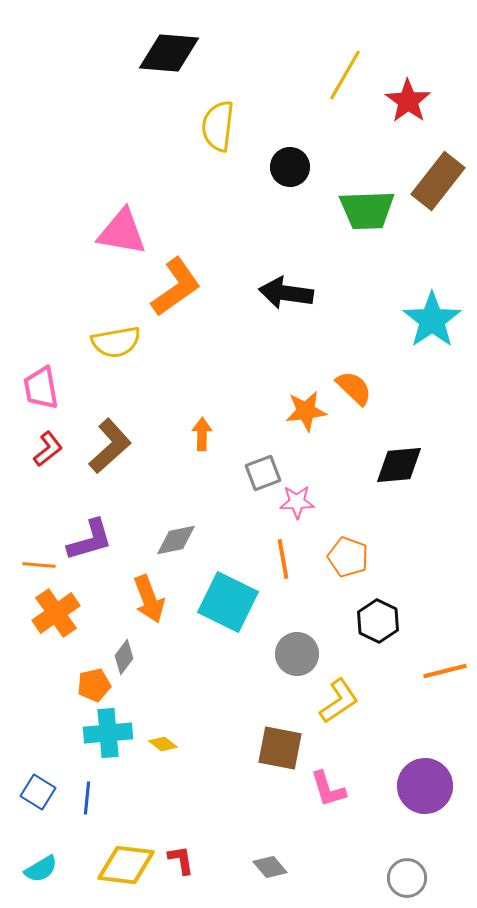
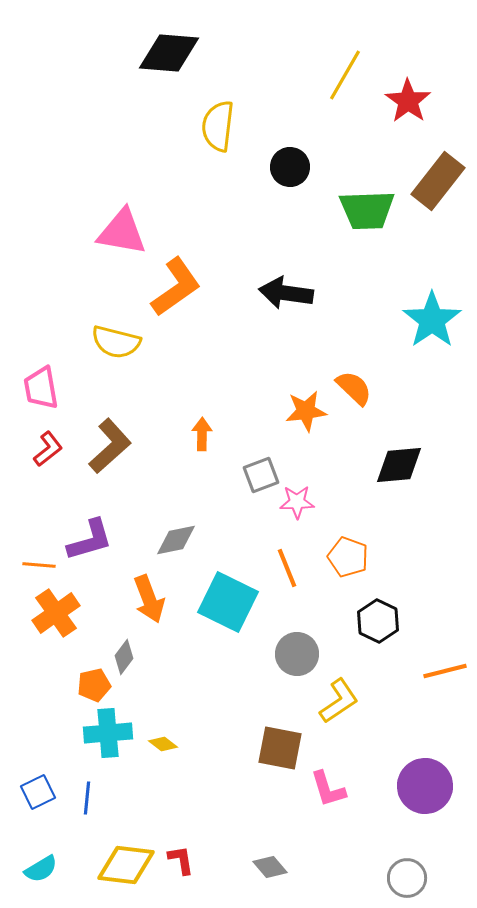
yellow semicircle at (116, 342): rotated 24 degrees clockwise
gray square at (263, 473): moved 2 px left, 2 px down
orange line at (283, 559): moved 4 px right, 9 px down; rotated 12 degrees counterclockwise
blue square at (38, 792): rotated 32 degrees clockwise
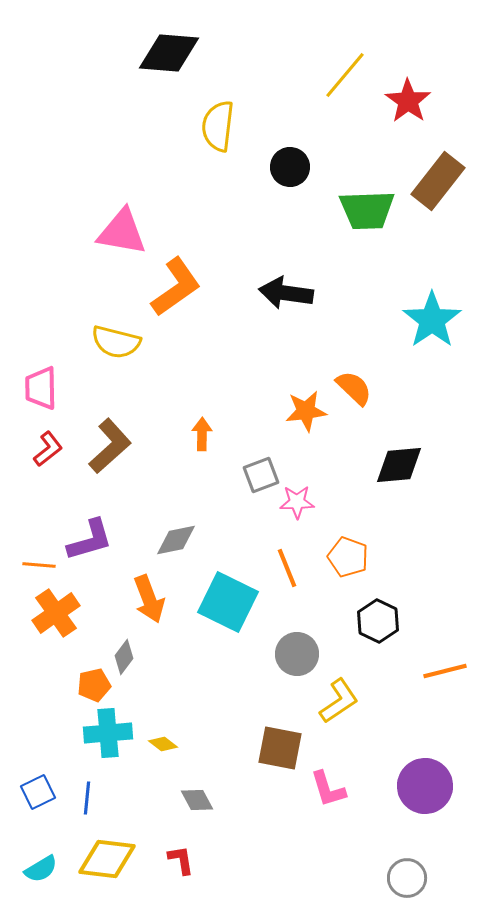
yellow line at (345, 75): rotated 10 degrees clockwise
pink trapezoid at (41, 388): rotated 9 degrees clockwise
yellow diamond at (126, 865): moved 19 px left, 6 px up
gray diamond at (270, 867): moved 73 px left, 67 px up; rotated 12 degrees clockwise
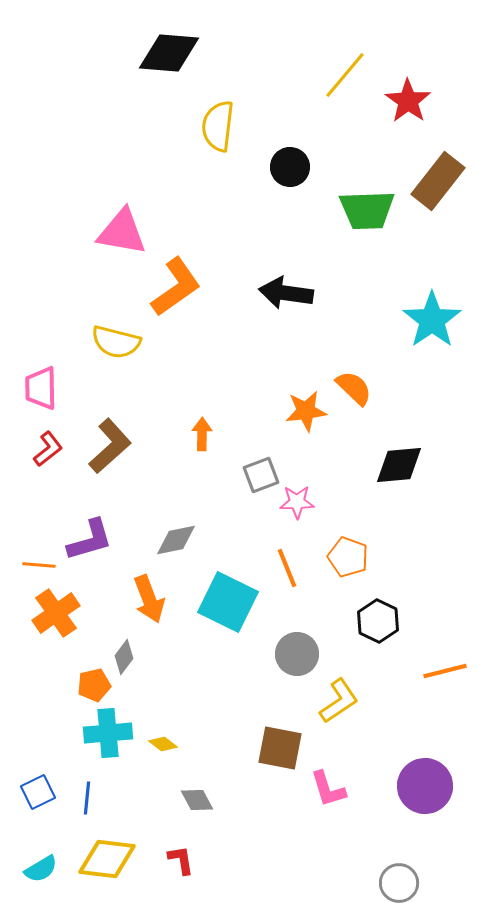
gray circle at (407, 878): moved 8 px left, 5 px down
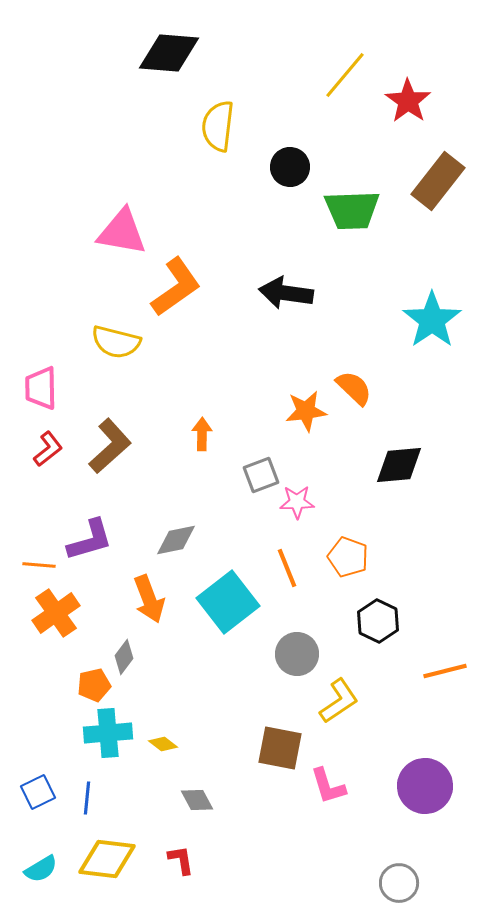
green trapezoid at (367, 210): moved 15 px left
cyan square at (228, 602): rotated 26 degrees clockwise
pink L-shape at (328, 789): moved 3 px up
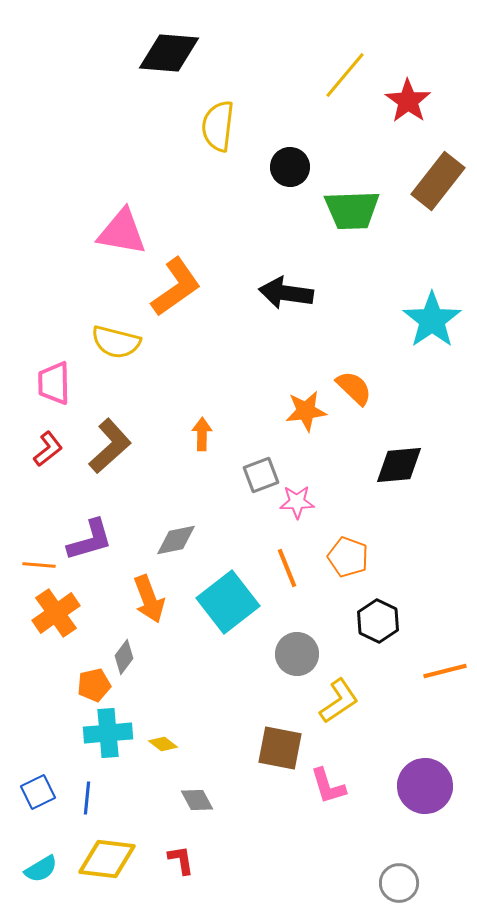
pink trapezoid at (41, 388): moved 13 px right, 5 px up
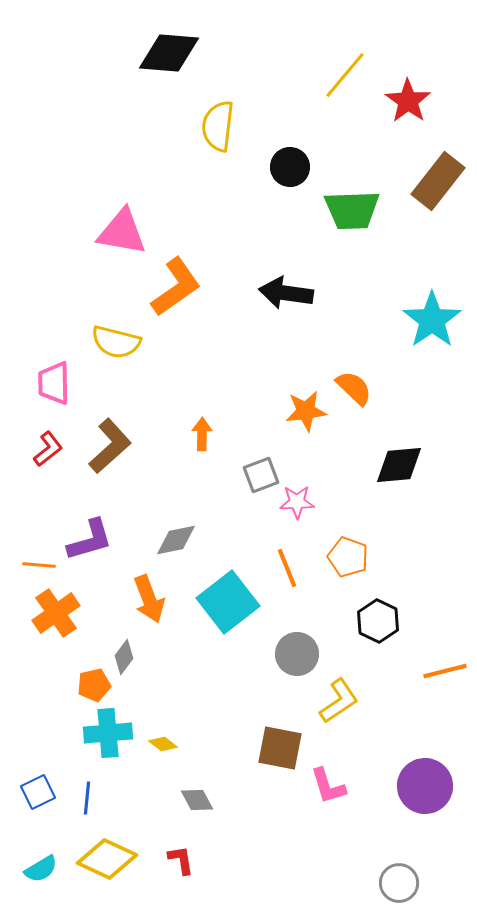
yellow diamond at (107, 859): rotated 18 degrees clockwise
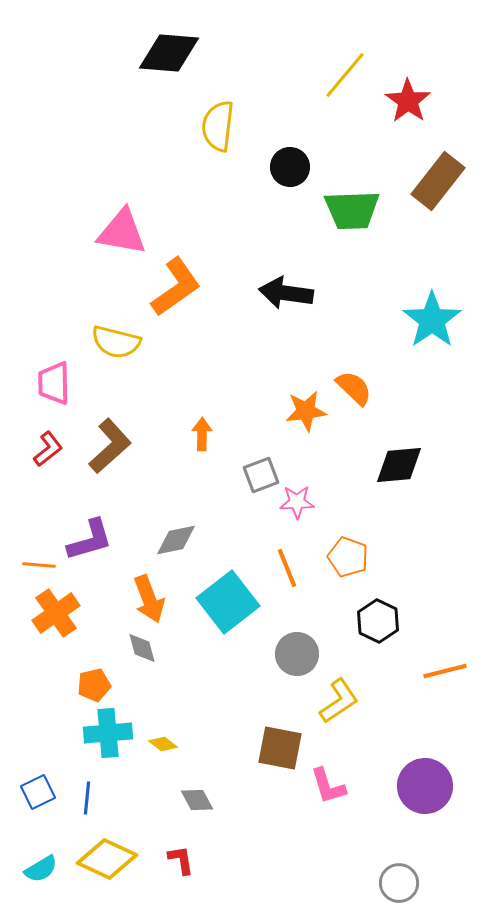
gray diamond at (124, 657): moved 18 px right, 9 px up; rotated 52 degrees counterclockwise
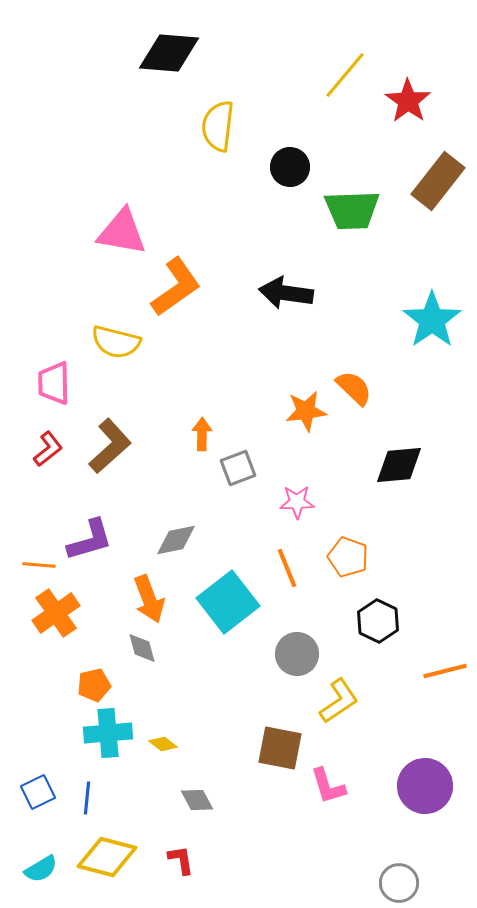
gray square at (261, 475): moved 23 px left, 7 px up
yellow diamond at (107, 859): moved 2 px up; rotated 10 degrees counterclockwise
